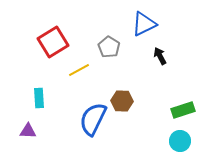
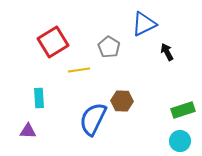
black arrow: moved 7 px right, 4 px up
yellow line: rotated 20 degrees clockwise
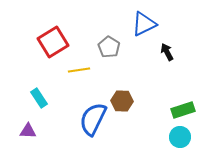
cyan rectangle: rotated 30 degrees counterclockwise
cyan circle: moved 4 px up
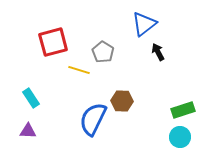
blue triangle: rotated 12 degrees counterclockwise
red square: rotated 16 degrees clockwise
gray pentagon: moved 6 px left, 5 px down
black arrow: moved 9 px left
yellow line: rotated 25 degrees clockwise
cyan rectangle: moved 8 px left
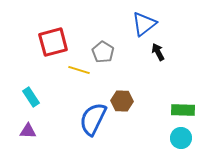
cyan rectangle: moved 1 px up
green rectangle: rotated 20 degrees clockwise
cyan circle: moved 1 px right, 1 px down
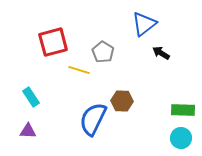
black arrow: moved 3 px right, 1 px down; rotated 30 degrees counterclockwise
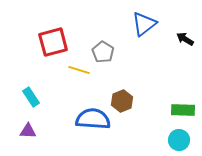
black arrow: moved 24 px right, 14 px up
brown hexagon: rotated 25 degrees counterclockwise
blue semicircle: rotated 68 degrees clockwise
cyan circle: moved 2 px left, 2 px down
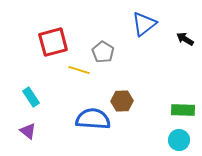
brown hexagon: rotated 20 degrees clockwise
purple triangle: rotated 36 degrees clockwise
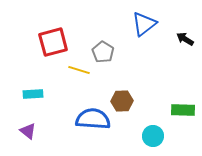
cyan rectangle: moved 2 px right, 3 px up; rotated 60 degrees counterclockwise
cyan circle: moved 26 px left, 4 px up
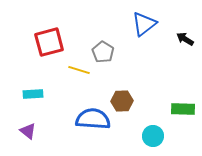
red square: moved 4 px left
green rectangle: moved 1 px up
